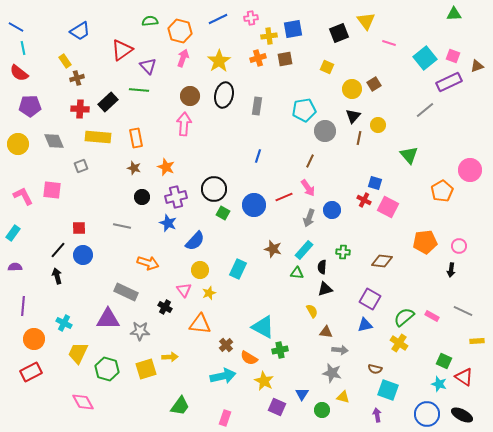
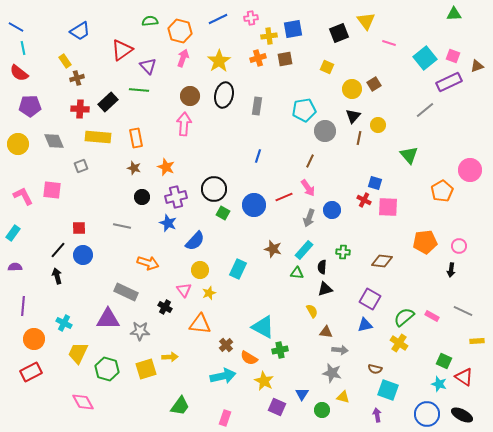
pink square at (388, 207): rotated 25 degrees counterclockwise
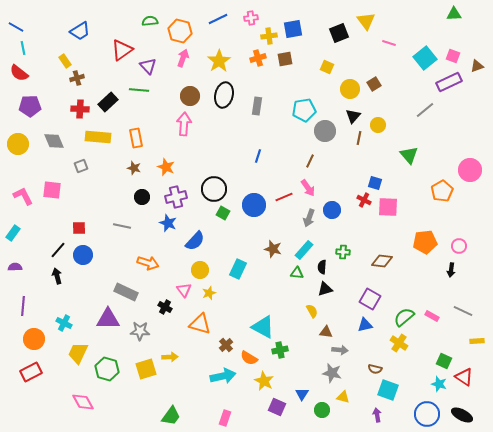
yellow circle at (352, 89): moved 2 px left
orange triangle at (200, 324): rotated 10 degrees clockwise
green trapezoid at (180, 406): moved 9 px left, 10 px down
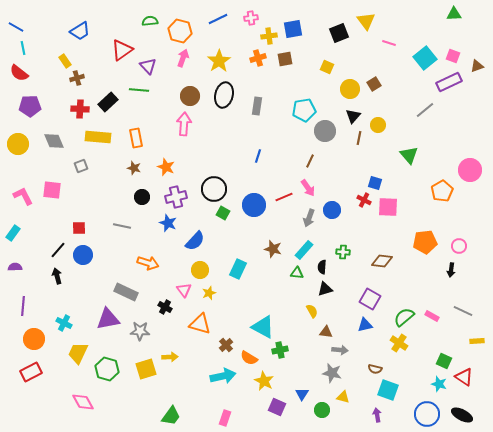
purple triangle at (108, 319): rotated 10 degrees counterclockwise
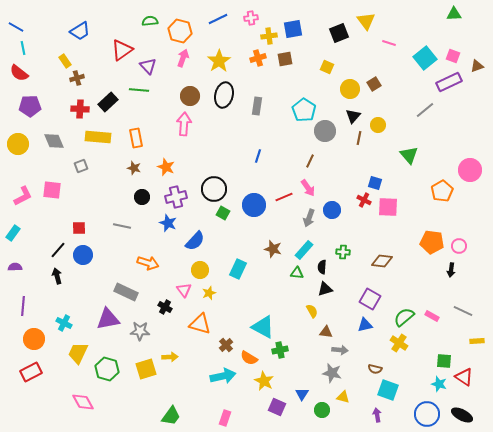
cyan pentagon at (304, 110): rotated 30 degrees counterclockwise
pink L-shape at (23, 196): rotated 90 degrees clockwise
orange pentagon at (425, 242): moved 7 px right; rotated 15 degrees clockwise
green square at (444, 361): rotated 21 degrees counterclockwise
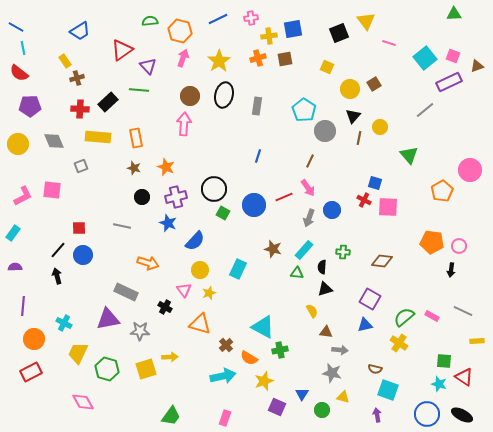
yellow circle at (378, 125): moved 2 px right, 2 px down
yellow star at (264, 381): rotated 24 degrees clockwise
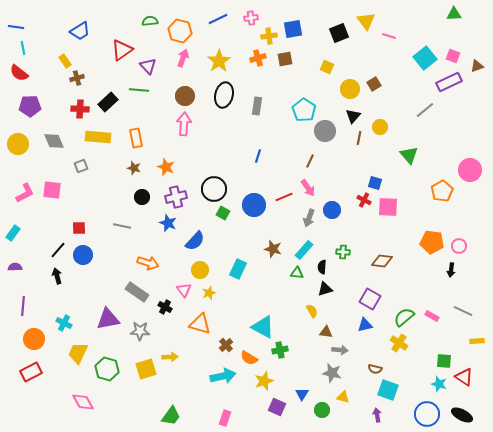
blue line at (16, 27): rotated 21 degrees counterclockwise
pink line at (389, 43): moved 7 px up
brown circle at (190, 96): moved 5 px left
pink L-shape at (23, 196): moved 2 px right, 3 px up
gray rectangle at (126, 292): moved 11 px right; rotated 10 degrees clockwise
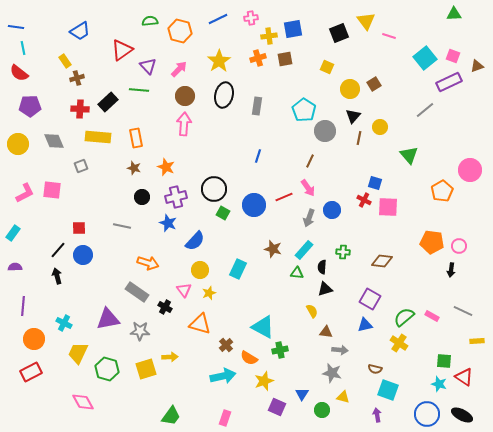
pink arrow at (183, 58): moved 4 px left, 11 px down; rotated 24 degrees clockwise
